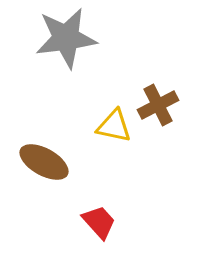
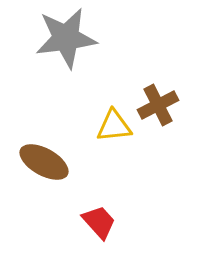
yellow triangle: rotated 18 degrees counterclockwise
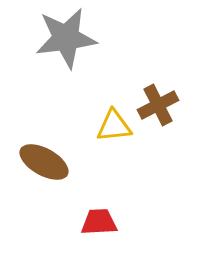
red trapezoid: rotated 51 degrees counterclockwise
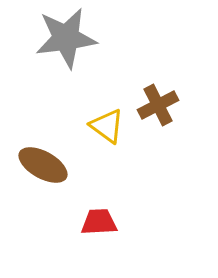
yellow triangle: moved 7 px left; rotated 42 degrees clockwise
brown ellipse: moved 1 px left, 3 px down
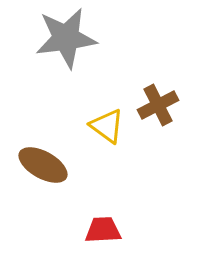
red trapezoid: moved 4 px right, 8 px down
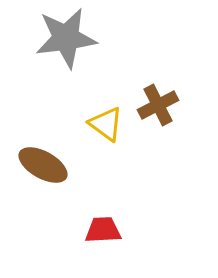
yellow triangle: moved 1 px left, 2 px up
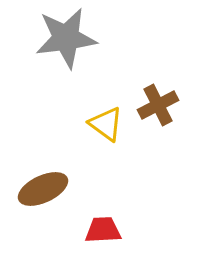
brown ellipse: moved 24 px down; rotated 54 degrees counterclockwise
